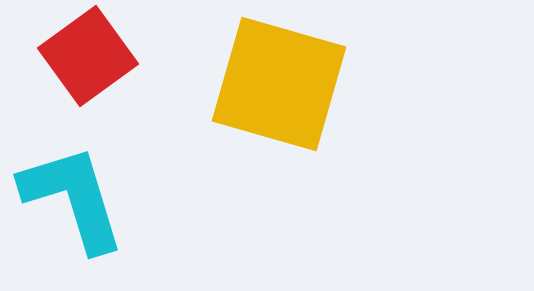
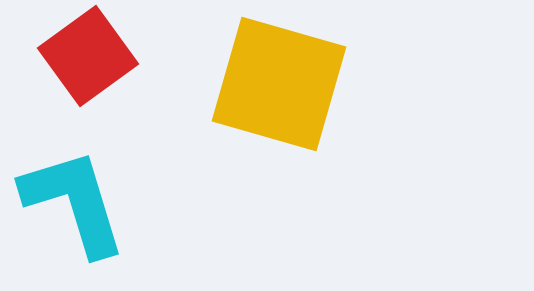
cyan L-shape: moved 1 px right, 4 px down
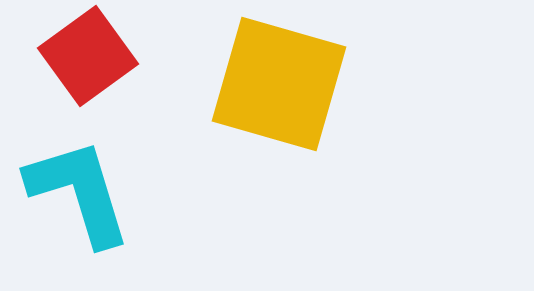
cyan L-shape: moved 5 px right, 10 px up
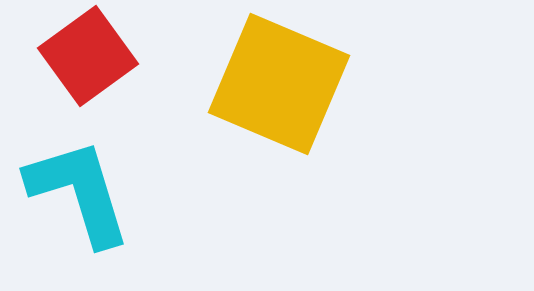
yellow square: rotated 7 degrees clockwise
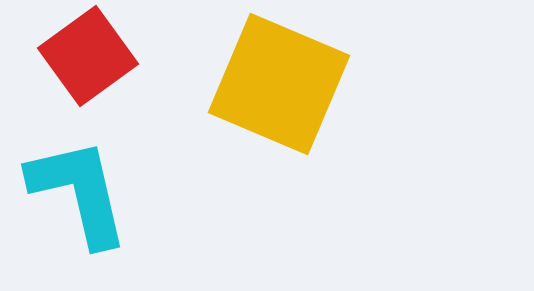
cyan L-shape: rotated 4 degrees clockwise
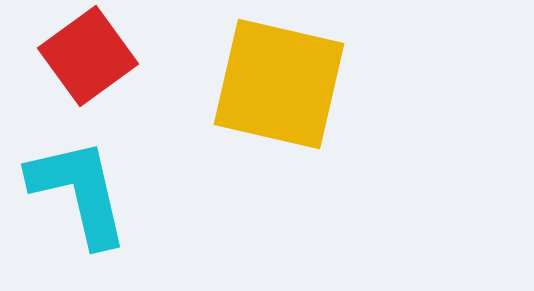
yellow square: rotated 10 degrees counterclockwise
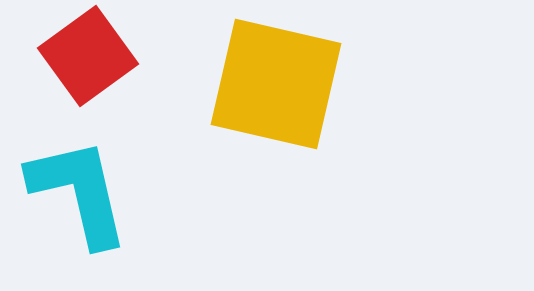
yellow square: moved 3 px left
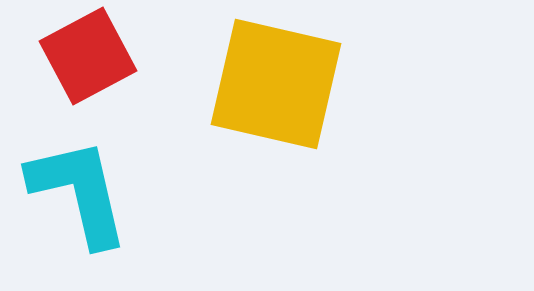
red square: rotated 8 degrees clockwise
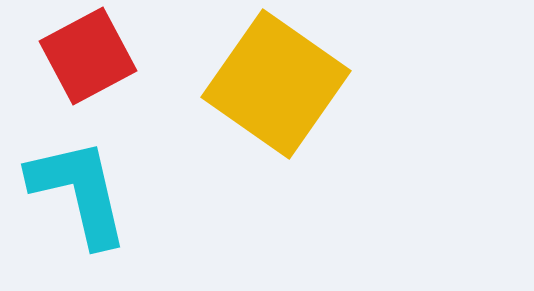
yellow square: rotated 22 degrees clockwise
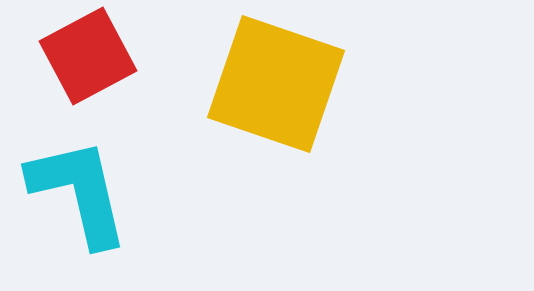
yellow square: rotated 16 degrees counterclockwise
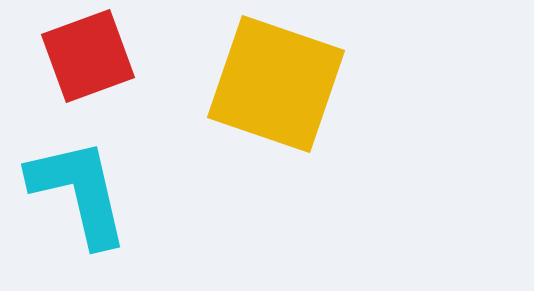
red square: rotated 8 degrees clockwise
